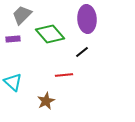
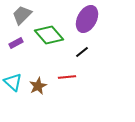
purple ellipse: rotated 32 degrees clockwise
green diamond: moved 1 px left, 1 px down
purple rectangle: moved 3 px right, 4 px down; rotated 24 degrees counterclockwise
red line: moved 3 px right, 2 px down
brown star: moved 8 px left, 15 px up
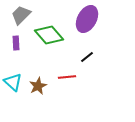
gray trapezoid: moved 1 px left
purple rectangle: rotated 64 degrees counterclockwise
black line: moved 5 px right, 5 px down
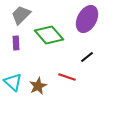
red line: rotated 24 degrees clockwise
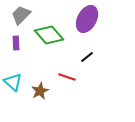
brown star: moved 2 px right, 5 px down
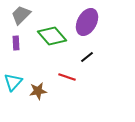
purple ellipse: moved 3 px down
green diamond: moved 3 px right, 1 px down
cyan triangle: rotated 30 degrees clockwise
brown star: moved 2 px left; rotated 18 degrees clockwise
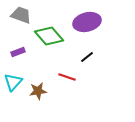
gray trapezoid: rotated 65 degrees clockwise
purple ellipse: rotated 48 degrees clockwise
green diamond: moved 3 px left
purple rectangle: moved 2 px right, 9 px down; rotated 72 degrees clockwise
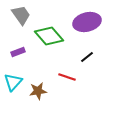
gray trapezoid: rotated 35 degrees clockwise
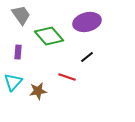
purple rectangle: rotated 64 degrees counterclockwise
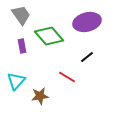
purple rectangle: moved 4 px right, 6 px up; rotated 16 degrees counterclockwise
red line: rotated 12 degrees clockwise
cyan triangle: moved 3 px right, 1 px up
brown star: moved 2 px right, 5 px down
